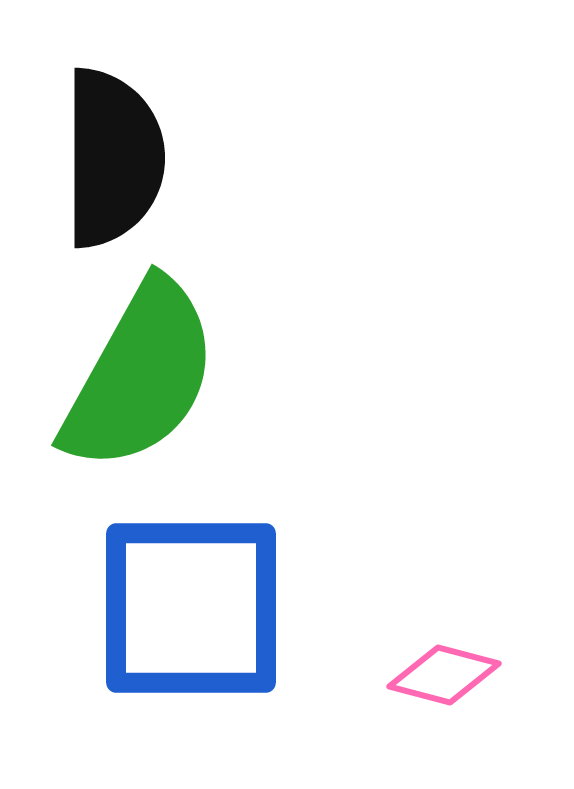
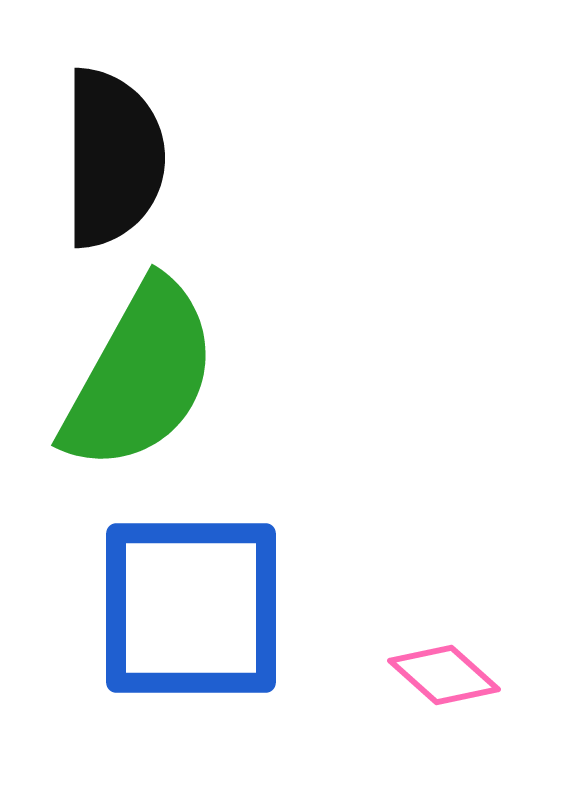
pink diamond: rotated 27 degrees clockwise
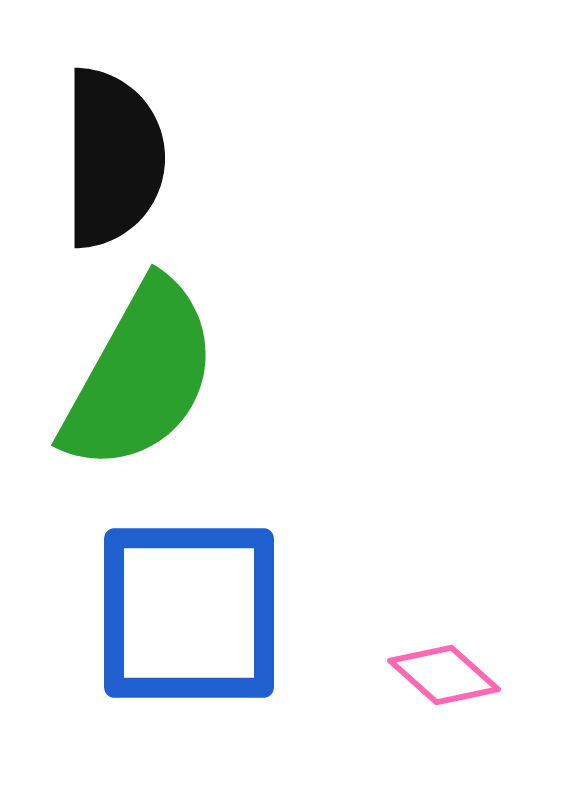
blue square: moved 2 px left, 5 px down
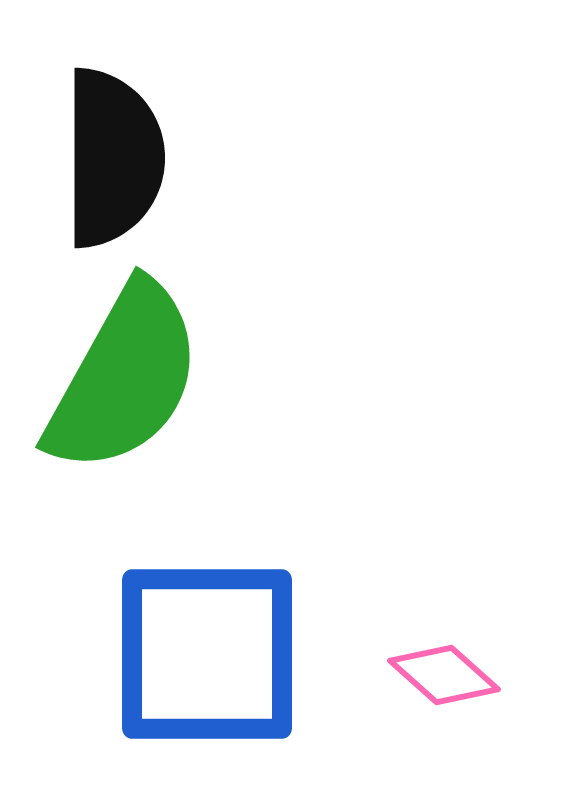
green semicircle: moved 16 px left, 2 px down
blue square: moved 18 px right, 41 px down
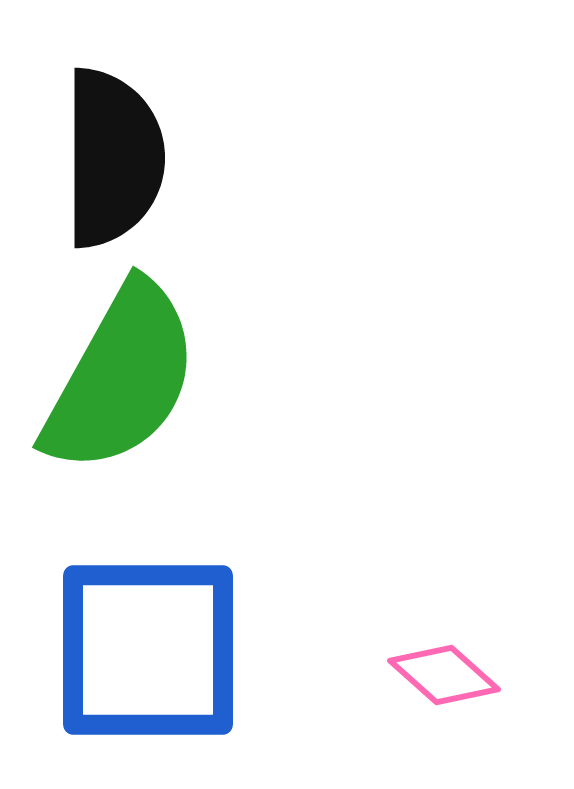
green semicircle: moved 3 px left
blue square: moved 59 px left, 4 px up
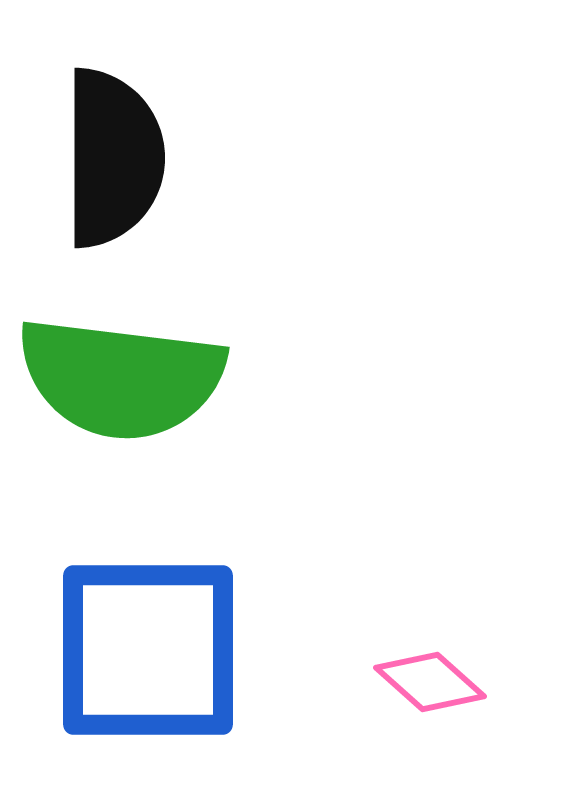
green semicircle: rotated 68 degrees clockwise
pink diamond: moved 14 px left, 7 px down
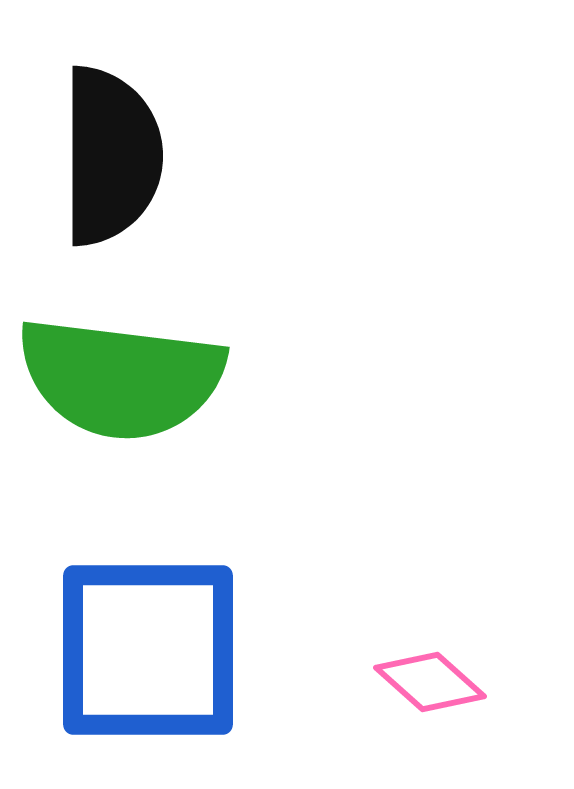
black semicircle: moved 2 px left, 2 px up
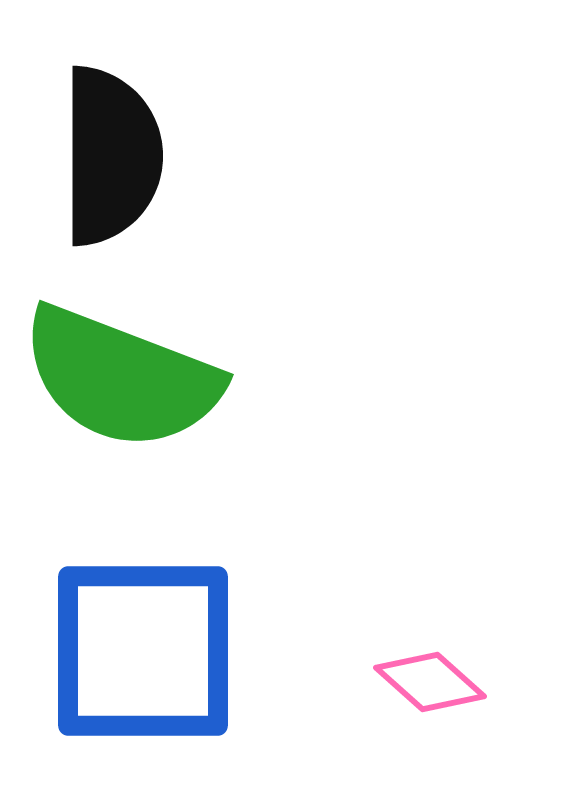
green semicircle: rotated 14 degrees clockwise
blue square: moved 5 px left, 1 px down
